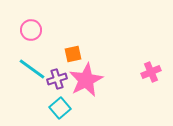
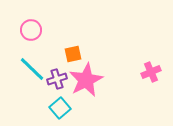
cyan line: rotated 8 degrees clockwise
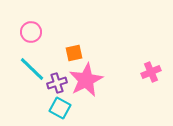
pink circle: moved 2 px down
orange square: moved 1 px right, 1 px up
purple cross: moved 4 px down
cyan square: rotated 20 degrees counterclockwise
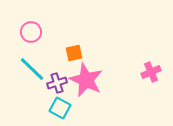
pink star: rotated 20 degrees counterclockwise
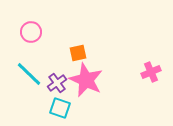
orange square: moved 4 px right
cyan line: moved 3 px left, 5 px down
purple cross: rotated 18 degrees counterclockwise
cyan square: rotated 10 degrees counterclockwise
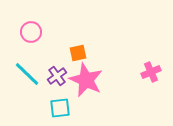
cyan line: moved 2 px left
purple cross: moved 7 px up
cyan square: rotated 25 degrees counterclockwise
